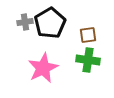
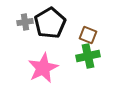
brown square: rotated 30 degrees clockwise
green cross: moved 4 px up; rotated 20 degrees counterclockwise
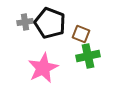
black pentagon: rotated 20 degrees counterclockwise
brown square: moved 7 px left, 1 px up
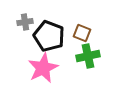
black pentagon: moved 1 px left, 13 px down
brown square: moved 1 px right, 1 px up
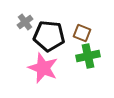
gray cross: rotated 28 degrees counterclockwise
black pentagon: rotated 16 degrees counterclockwise
pink star: rotated 24 degrees counterclockwise
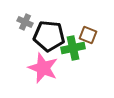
gray cross: rotated 28 degrees counterclockwise
brown square: moved 6 px right, 2 px down
green cross: moved 15 px left, 8 px up
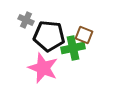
gray cross: moved 1 px right, 2 px up
brown square: moved 4 px left
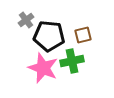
gray cross: rotated 28 degrees clockwise
brown square: moved 1 px left; rotated 36 degrees counterclockwise
green cross: moved 1 px left, 13 px down
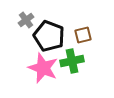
black pentagon: rotated 16 degrees clockwise
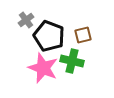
green cross: rotated 25 degrees clockwise
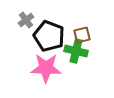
brown square: moved 1 px left
green cross: moved 4 px right, 10 px up
pink star: moved 3 px right; rotated 20 degrees counterclockwise
